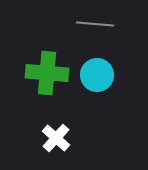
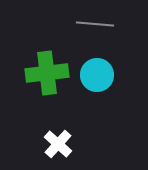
green cross: rotated 12 degrees counterclockwise
white cross: moved 2 px right, 6 px down
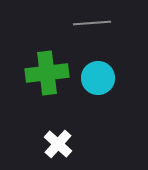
gray line: moved 3 px left, 1 px up; rotated 9 degrees counterclockwise
cyan circle: moved 1 px right, 3 px down
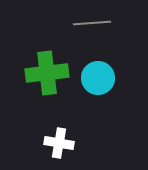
white cross: moved 1 px right, 1 px up; rotated 32 degrees counterclockwise
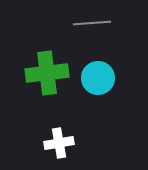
white cross: rotated 20 degrees counterclockwise
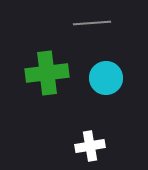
cyan circle: moved 8 px right
white cross: moved 31 px right, 3 px down
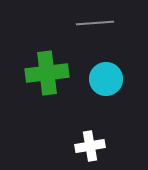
gray line: moved 3 px right
cyan circle: moved 1 px down
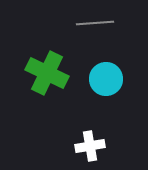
green cross: rotated 33 degrees clockwise
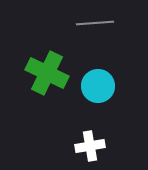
cyan circle: moved 8 px left, 7 px down
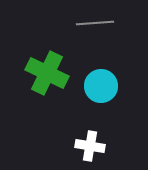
cyan circle: moved 3 px right
white cross: rotated 20 degrees clockwise
